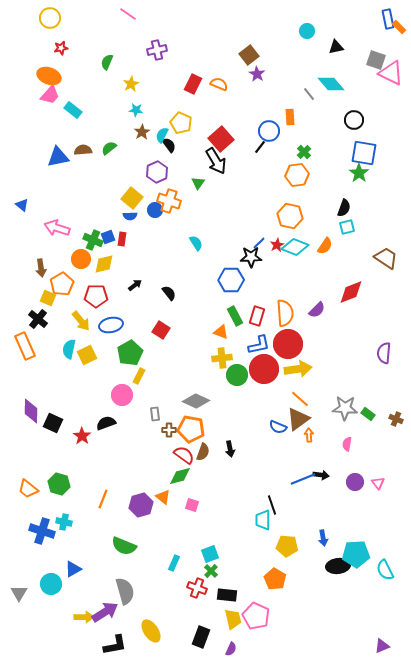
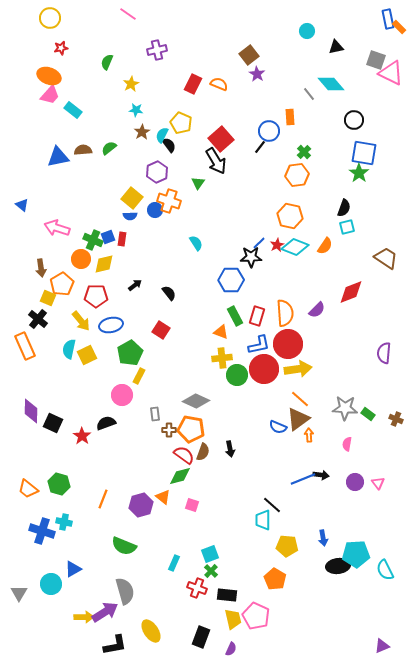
black line at (272, 505): rotated 30 degrees counterclockwise
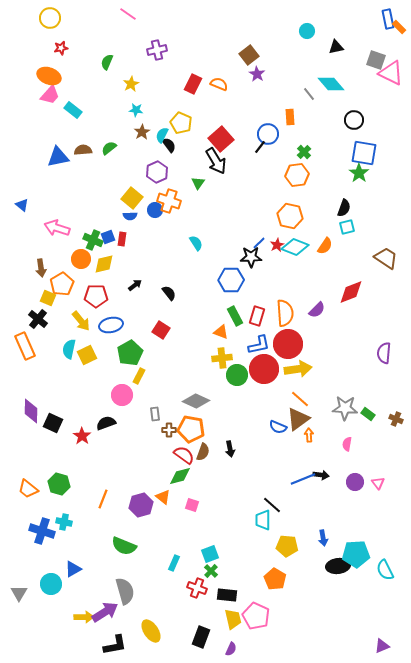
blue circle at (269, 131): moved 1 px left, 3 px down
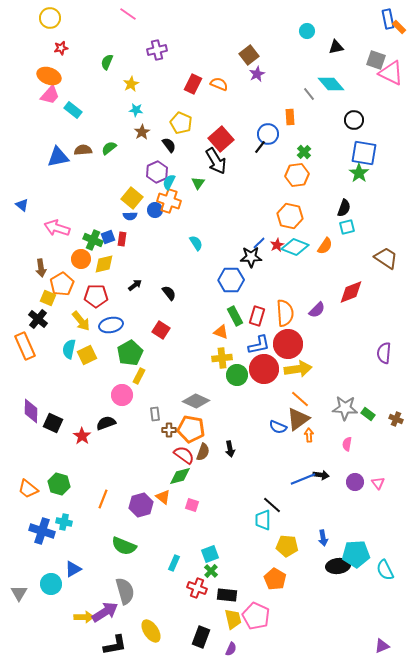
purple star at (257, 74): rotated 14 degrees clockwise
cyan semicircle at (162, 135): moved 7 px right, 47 px down
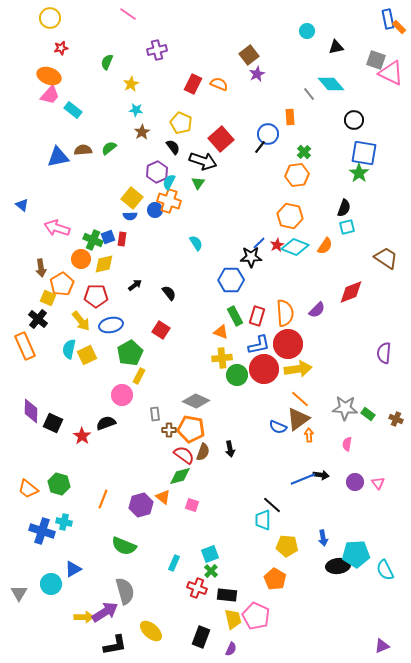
black semicircle at (169, 145): moved 4 px right, 2 px down
black arrow at (216, 161): moved 13 px left; rotated 40 degrees counterclockwise
yellow ellipse at (151, 631): rotated 15 degrees counterclockwise
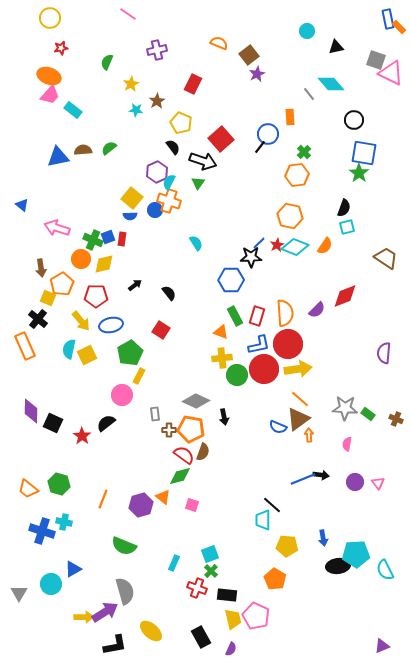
orange semicircle at (219, 84): moved 41 px up
brown star at (142, 132): moved 15 px right, 31 px up
red diamond at (351, 292): moved 6 px left, 4 px down
black semicircle at (106, 423): rotated 18 degrees counterclockwise
black arrow at (230, 449): moved 6 px left, 32 px up
black rectangle at (201, 637): rotated 50 degrees counterclockwise
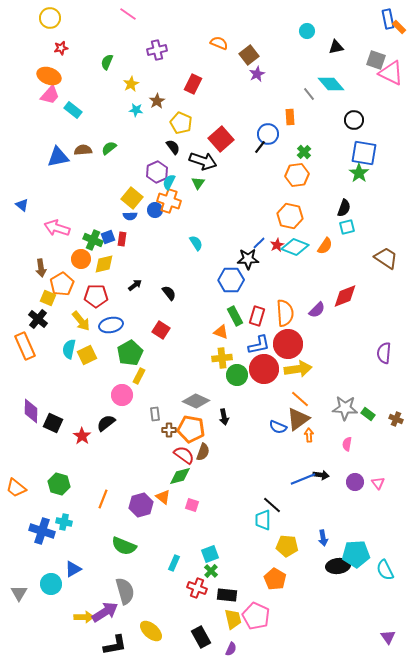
black star at (251, 257): moved 3 px left, 2 px down
orange trapezoid at (28, 489): moved 12 px left, 1 px up
purple triangle at (382, 646): moved 6 px right, 9 px up; rotated 42 degrees counterclockwise
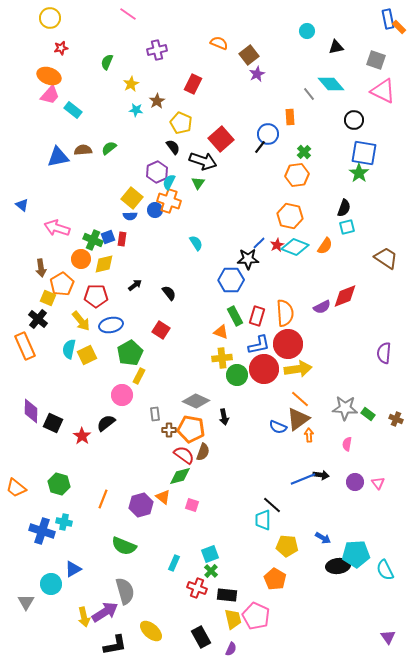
pink triangle at (391, 73): moved 8 px left, 18 px down
purple semicircle at (317, 310): moved 5 px right, 3 px up; rotated 18 degrees clockwise
blue arrow at (323, 538): rotated 49 degrees counterclockwise
gray triangle at (19, 593): moved 7 px right, 9 px down
yellow arrow at (84, 617): rotated 78 degrees clockwise
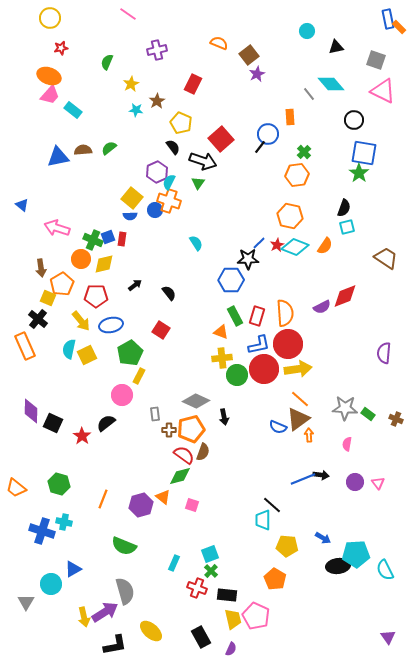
orange pentagon at (191, 429): rotated 24 degrees counterclockwise
